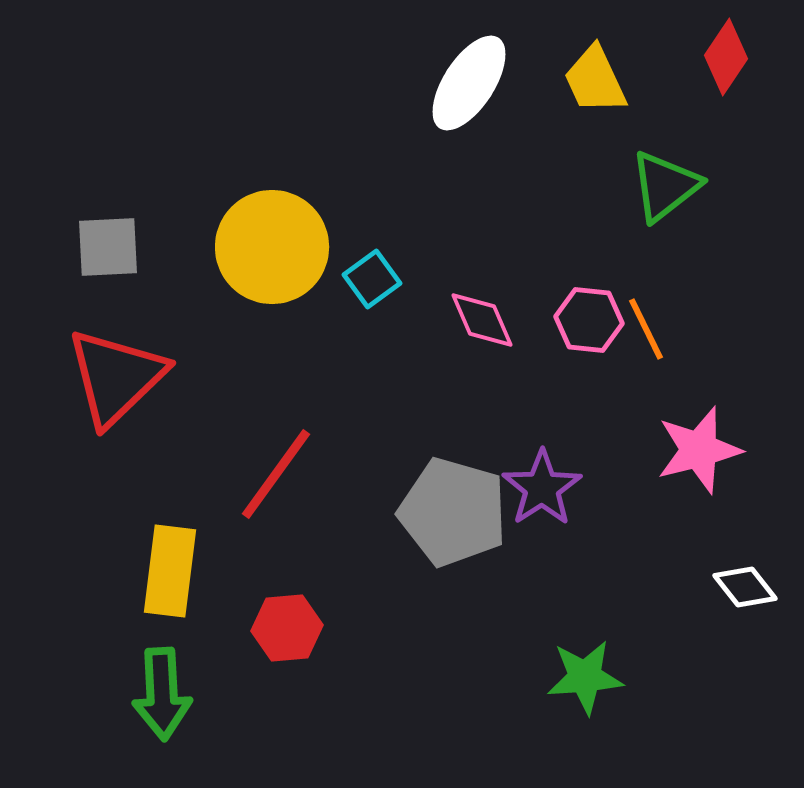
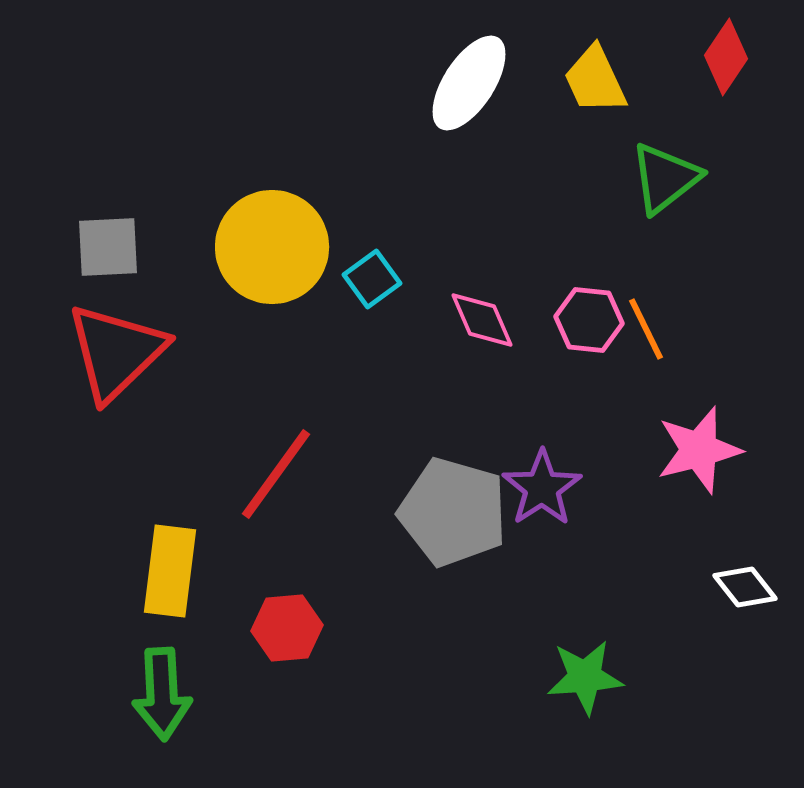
green triangle: moved 8 px up
red triangle: moved 25 px up
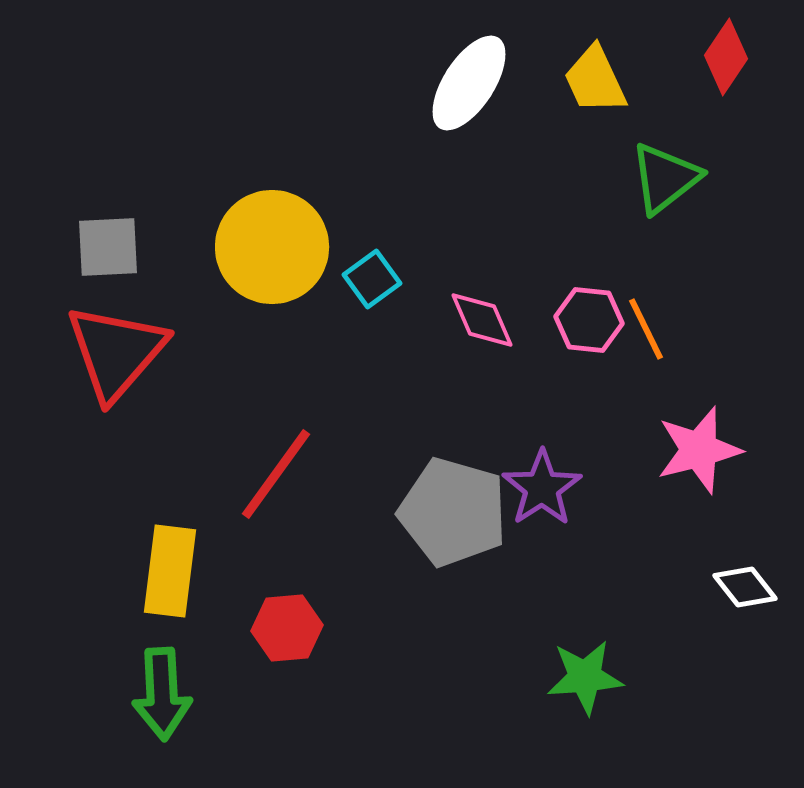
red triangle: rotated 5 degrees counterclockwise
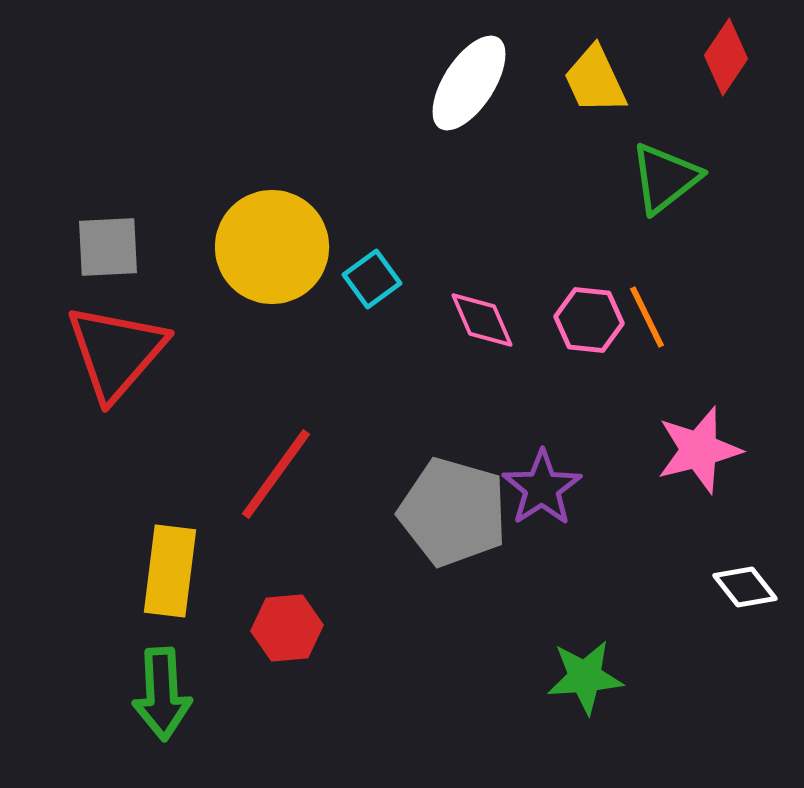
orange line: moved 1 px right, 12 px up
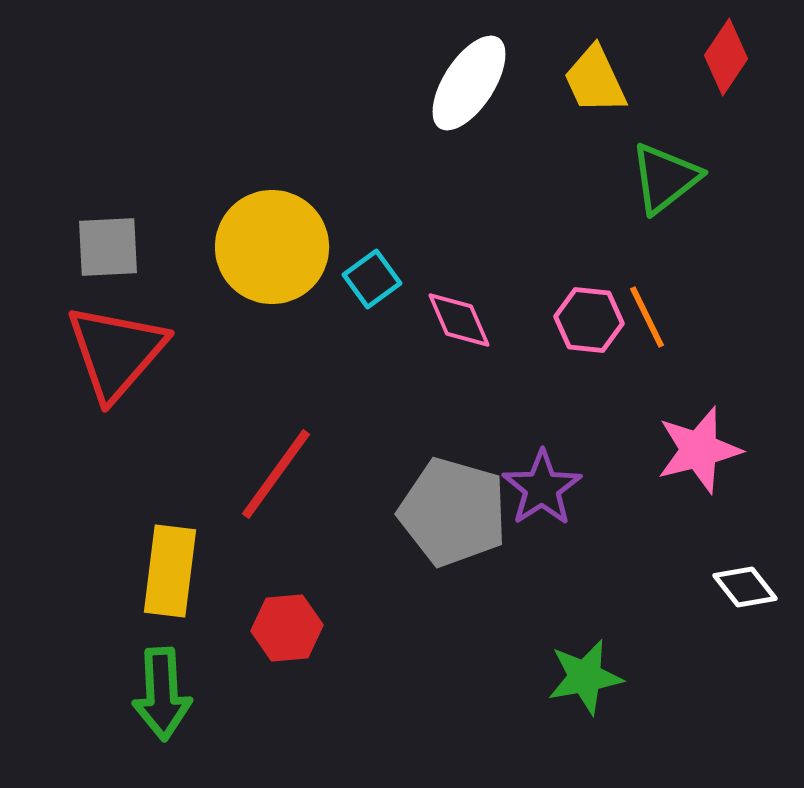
pink diamond: moved 23 px left
green star: rotated 6 degrees counterclockwise
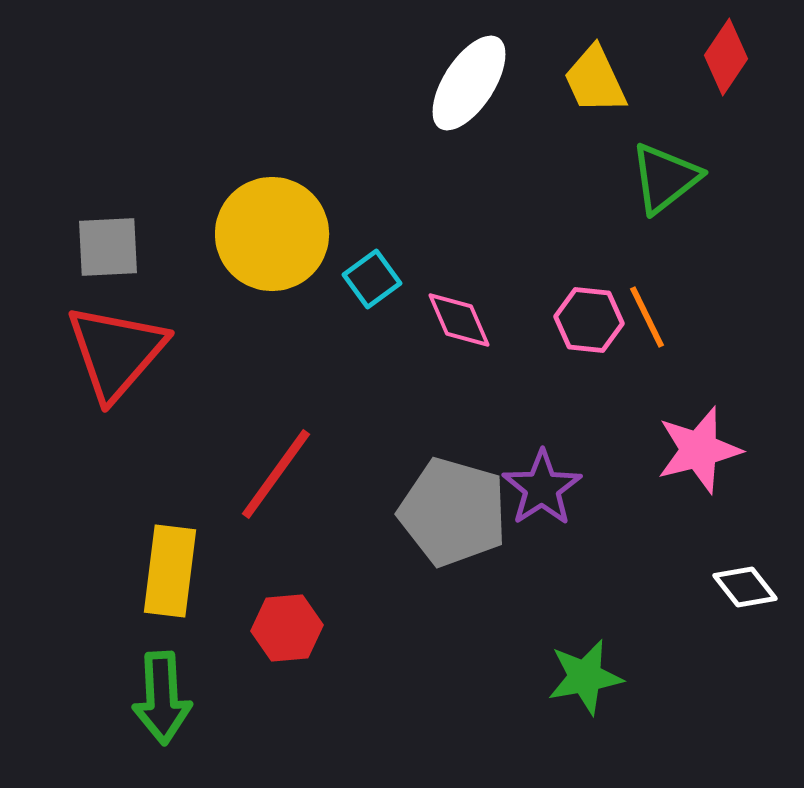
yellow circle: moved 13 px up
green arrow: moved 4 px down
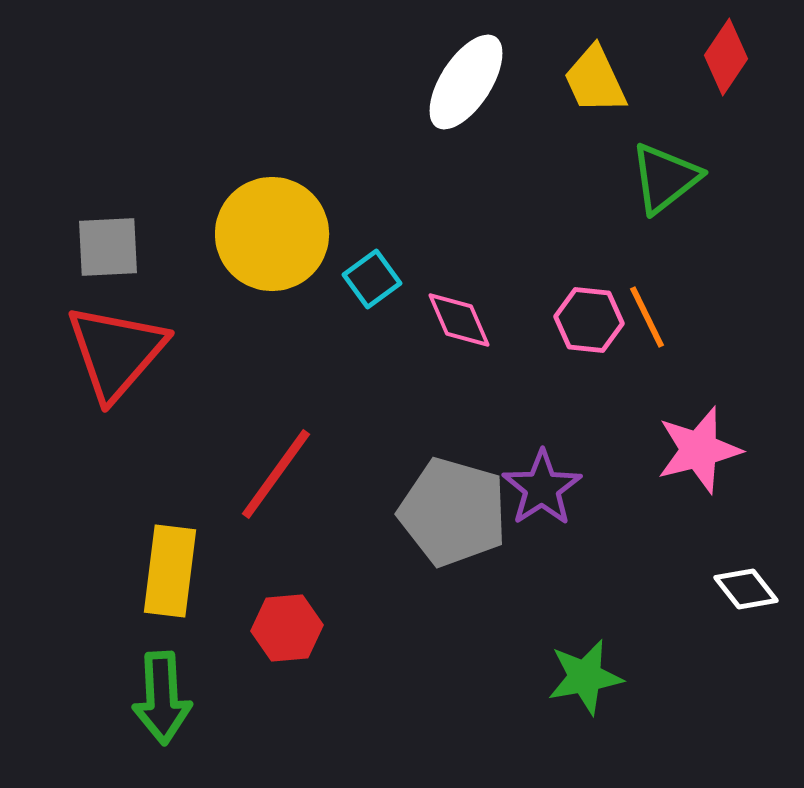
white ellipse: moved 3 px left, 1 px up
white diamond: moved 1 px right, 2 px down
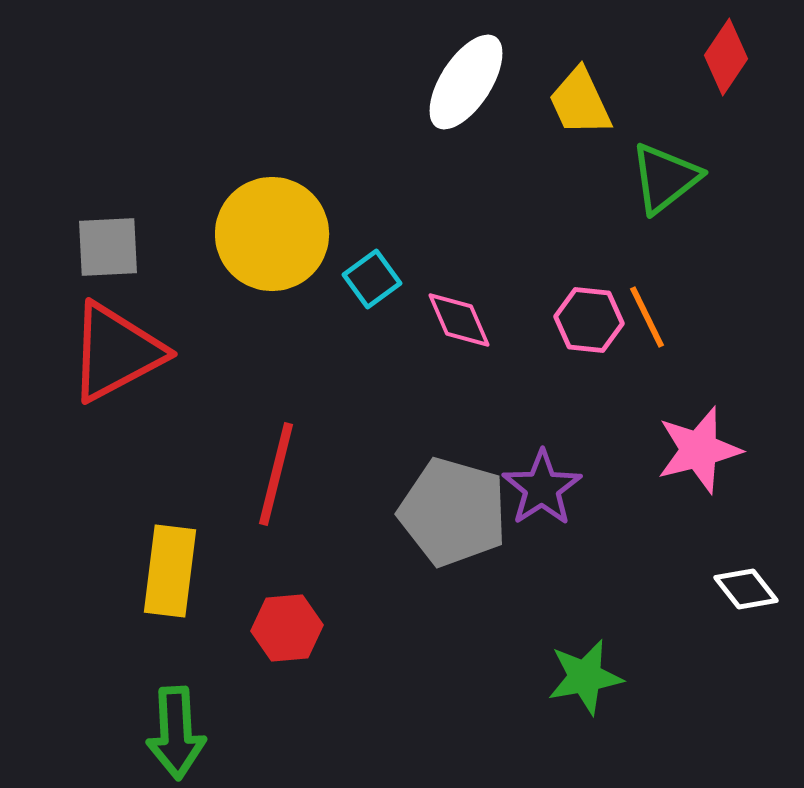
yellow trapezoid: moved 15 px left, 22 px down
red triangle: rotated 21 degrees clockwise
red line: rotated 22 degrees counterclockwise
green arrow: moved 14 px right, 35 px down
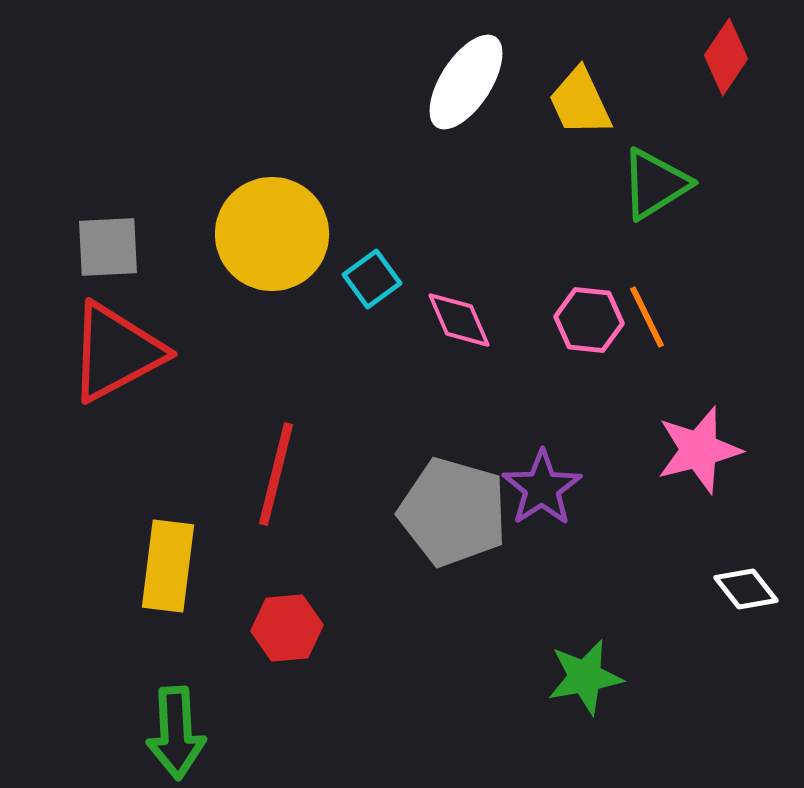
green triangle: moved 10 px left, 6 px down; rotated 6 degrees clockwise
yellow rectangle: moved 2 px left, 5 px up
